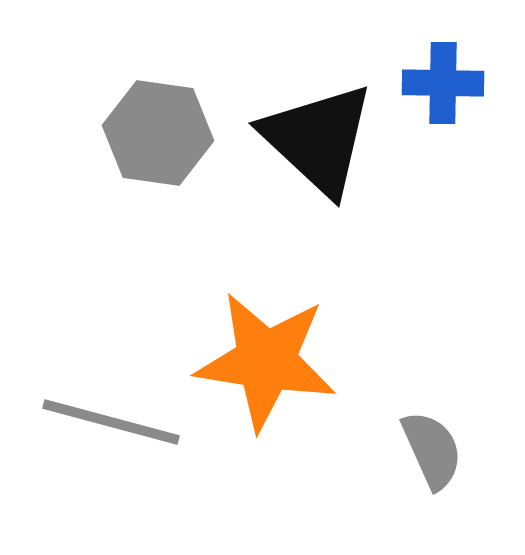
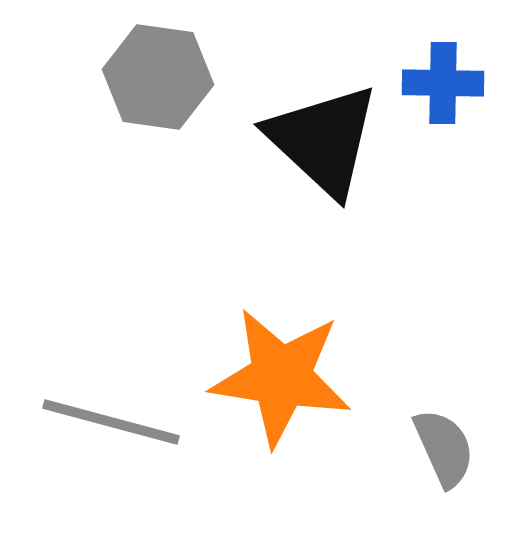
gray hexagon: moved 56 px up
black triangle: moved 5 px right, 1 px down
orange star: moved 15 px right, 16 px down
gray semicircle: moved 12 px right, 2 px up
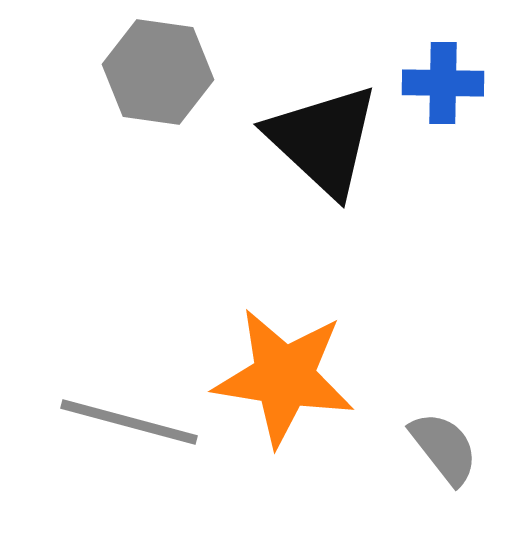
gray hexagon: moved 5 px up
orange star: moved 3 px right
gray line: moved 18 px right
gray semicircle: rotated 14 degrees counterclockwise
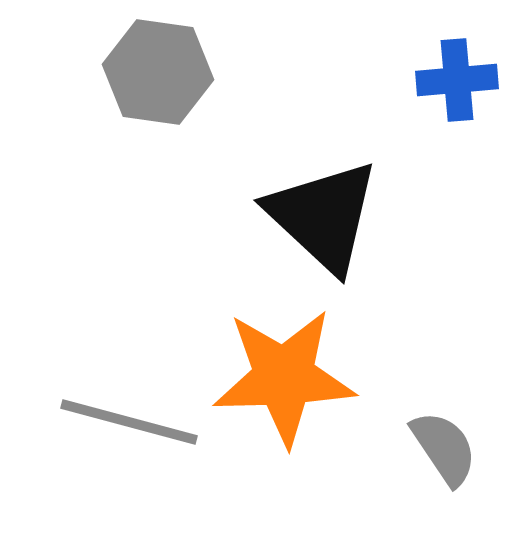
blue cross: moved 14 px right, 3 px up; rotated 6 degrees counterclockwise
black triangle: moved 76 px down
orange star: rotated 11 degrees counterclockwise
gray semicircle: rotated 4 degrees clockwise
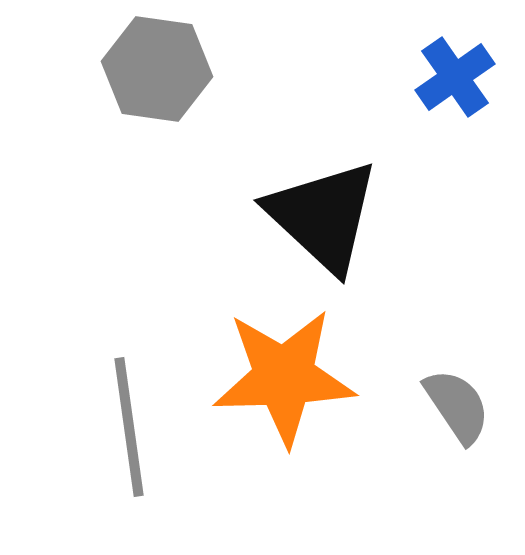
gray hexagon: moved 1 px left, 3 px up
blue cross: moved 2 px left, 3 px up; rotated 30 degrees counterclockwise
gray line: moved 5 px down; rotated 67 degrees clockwise
gray semicircle: moved 13 px right, 42 px up
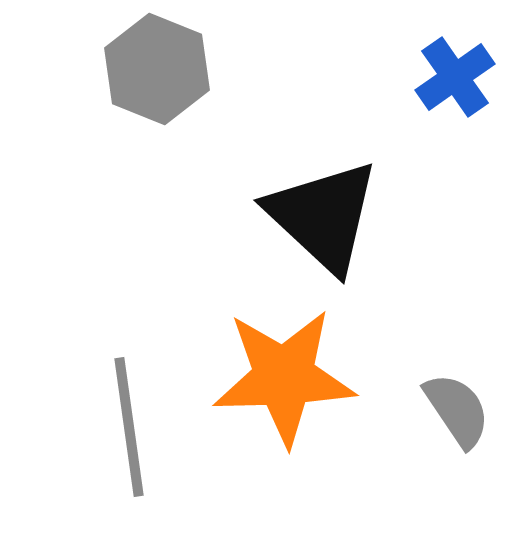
gray hexagon: rotated 14 degrees clockwise
gray semicircle: moved 4 px down
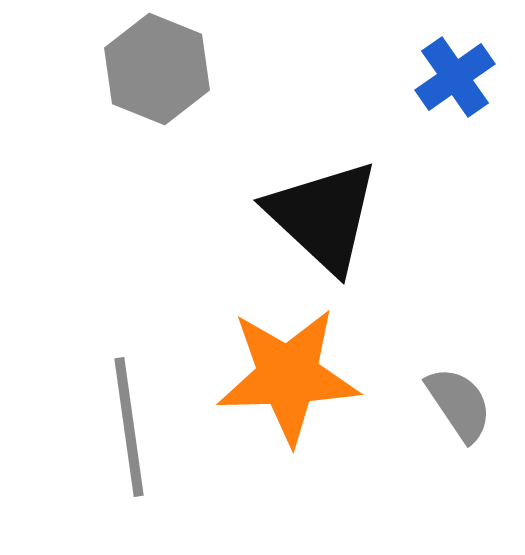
orange star: moved 4 px right, 1 px up
gray semicircle: moved 2 px right, 6 px up
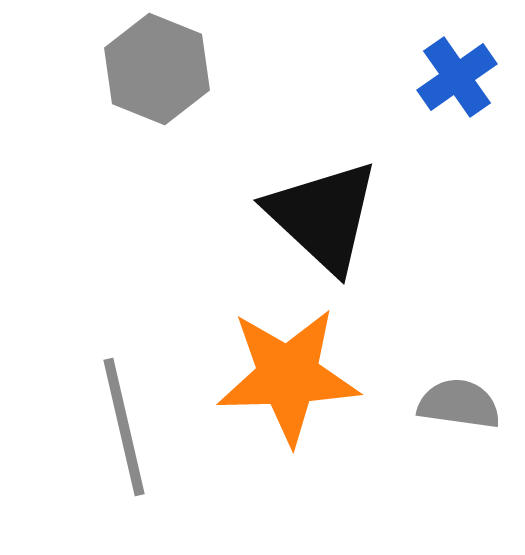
blue cross: moved 2 px right
gray semicircle: rotated 48 degrees counterclockwise
gray line: moved 5 px left; rotated 5 degrees counterclockwise
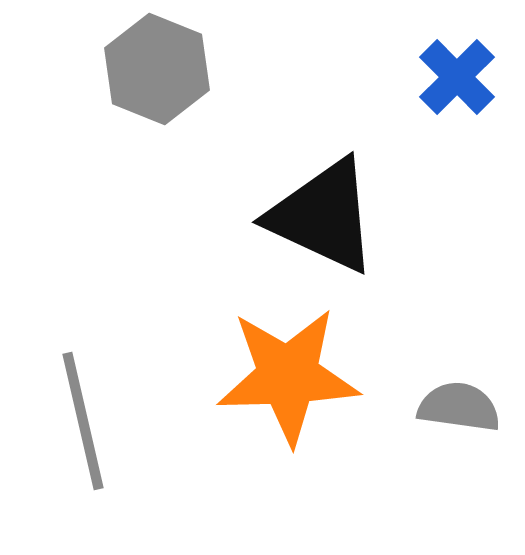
blue cross: rotated 10 degrees counterclockwise
black triangle: rotated 18 degrees counterclockwise
gray semicircle: moved 3 px down
gray line: moved 41 px left, 6 px up
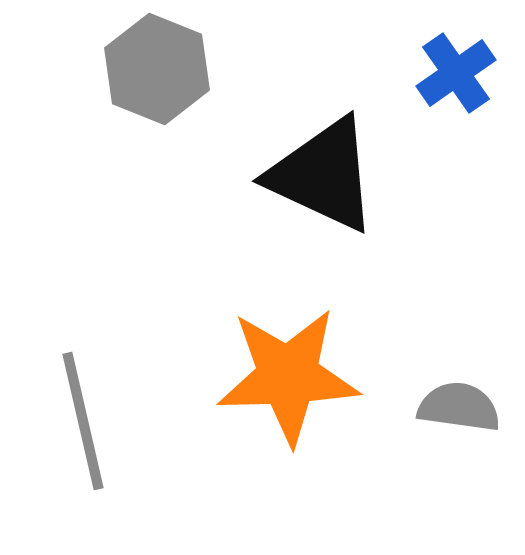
blue cross: moved 1 px left, 4 px up; rotated 10 degrees clockwise
black triangle: moved 41 px up
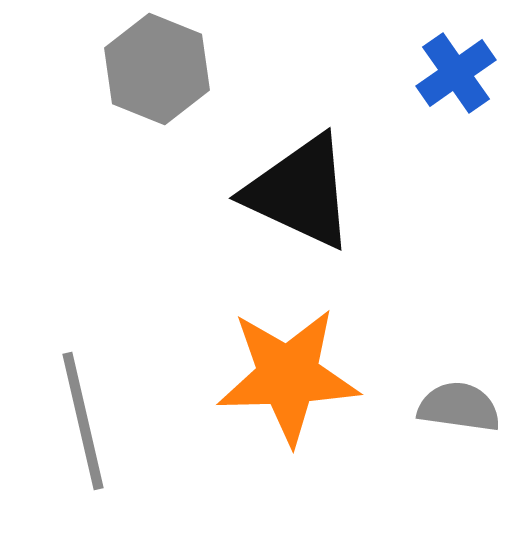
black triangle: moved 23 px left, 17 px down
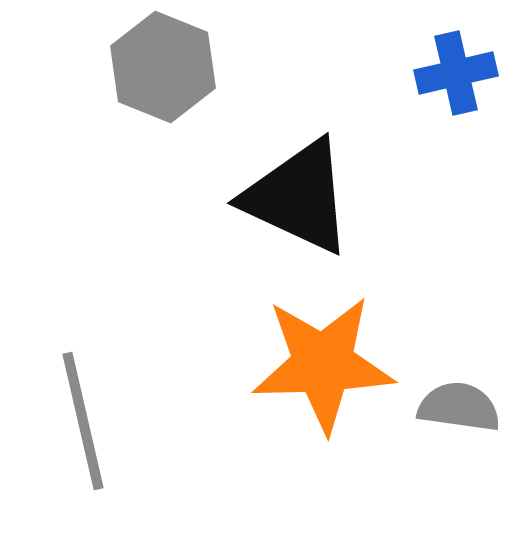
gray hexagon: moved 6 px right, 2 px up
blue cross: rotated 22 degrees clockwise
black triangle: moved 2 px left, 5 px down
orange star: moved 35 px right, 12 px up
